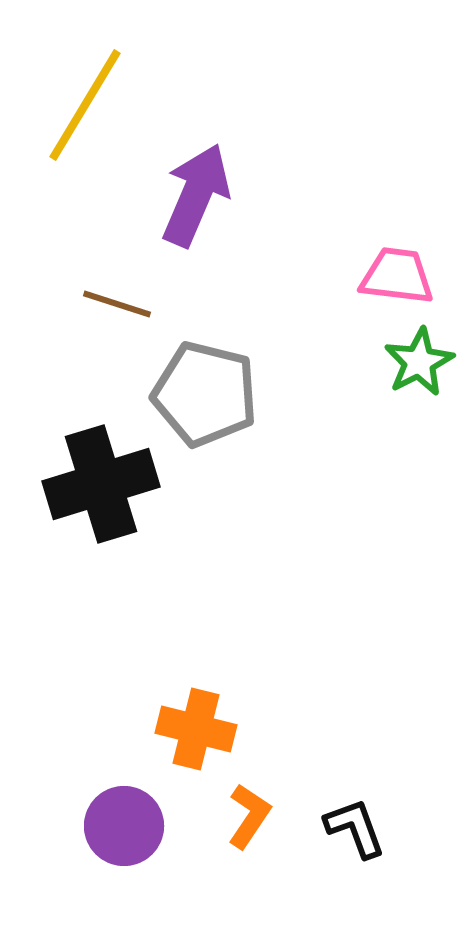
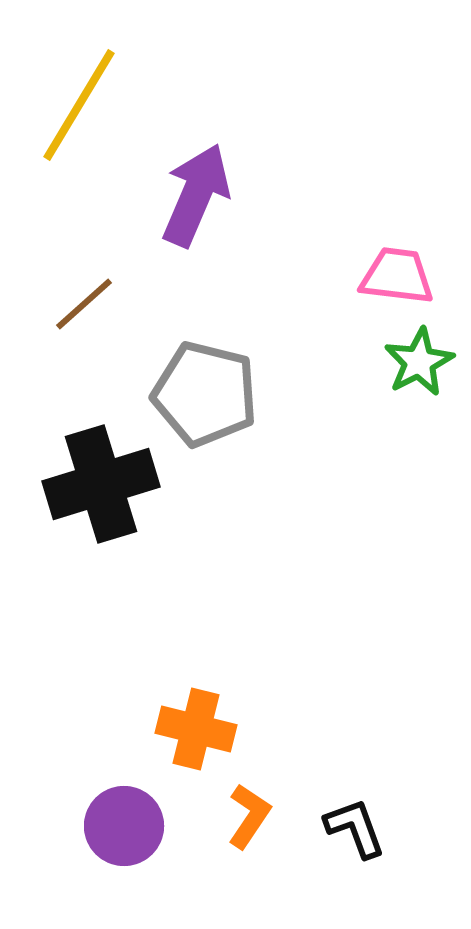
yellow line: moved 6 px left
brown line: moved 33 px left; rotated 60 degrees counterclockwise
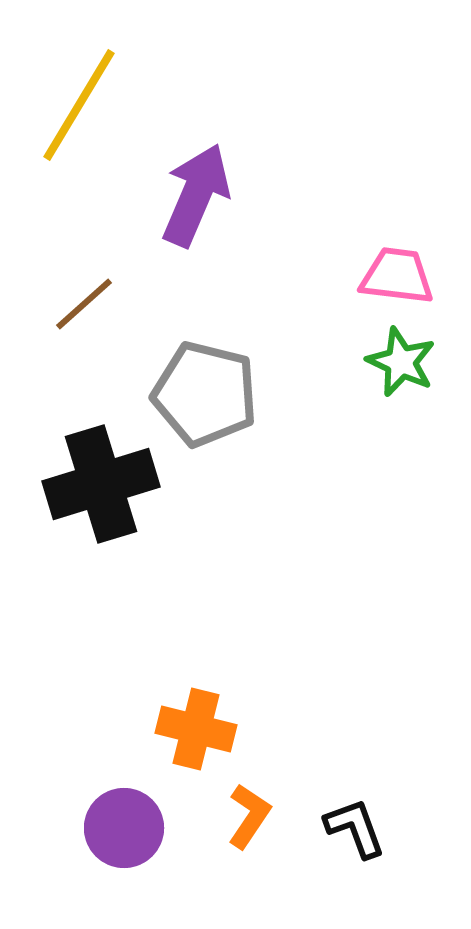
green star: moved 18 px left; rotated 20 degrees counterclockwise
purple circle: moved 2 px down
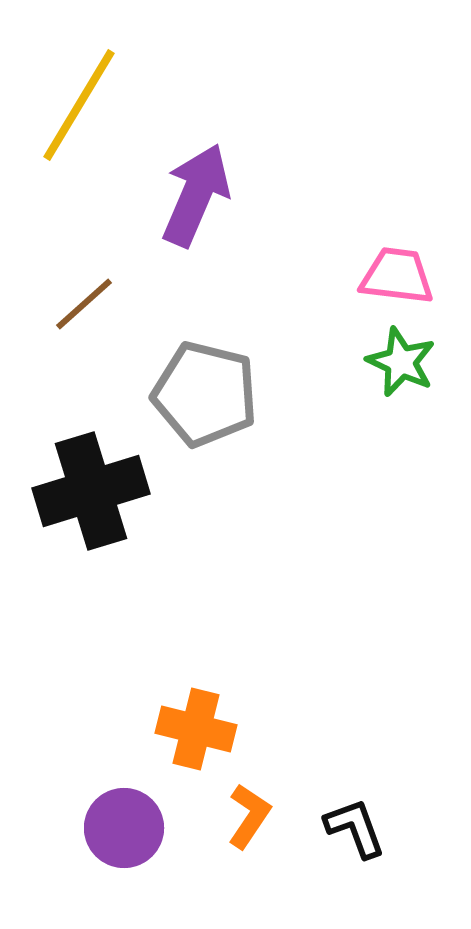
black cross: moved 10 px left, 7 px down
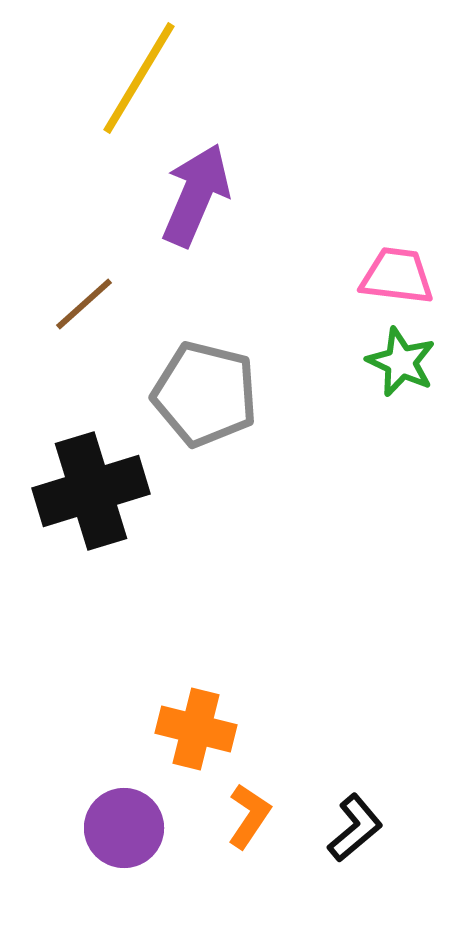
yellow line: moved 60 px right, 27 px up
black L-shape: rotated 70 degrees clockwise
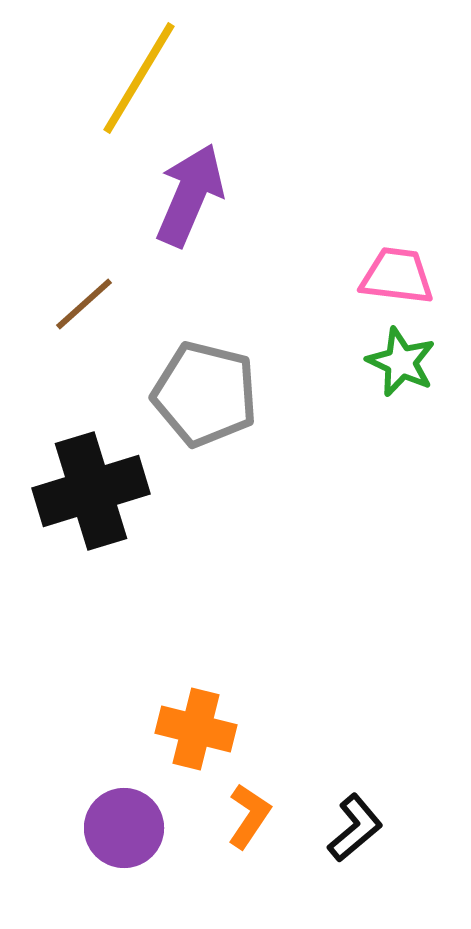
purple arrow: moved 6 px left
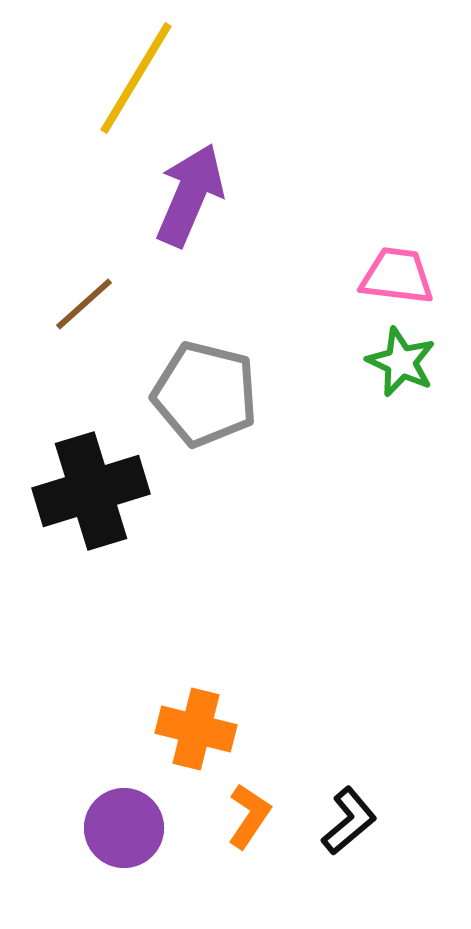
yellow line: moved 3 px left
black L-shape: moved 6 px left, 7 px up
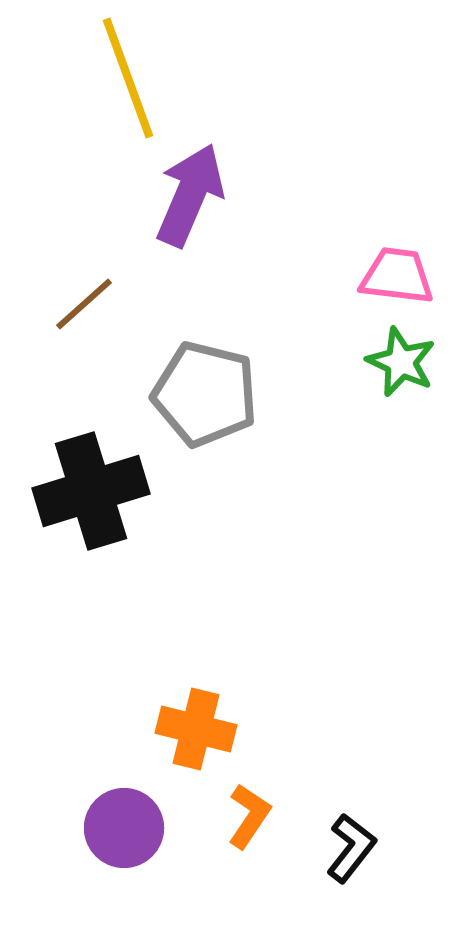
yellow line: moved 8 px left; rotated 51 degrees counterclockwise
black L-shape: moved 2 px right, 27 px down; rotated 12 degrees counterclockwise
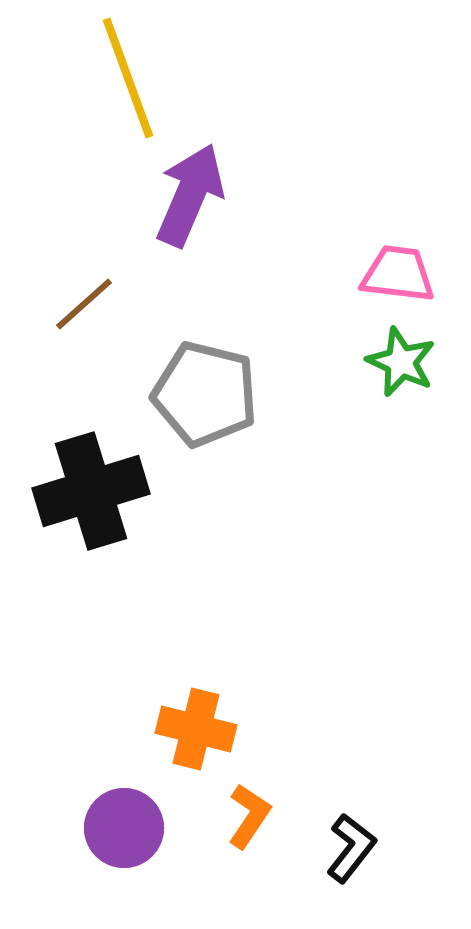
pink trapezoid: moved 1 px right, 2 px up
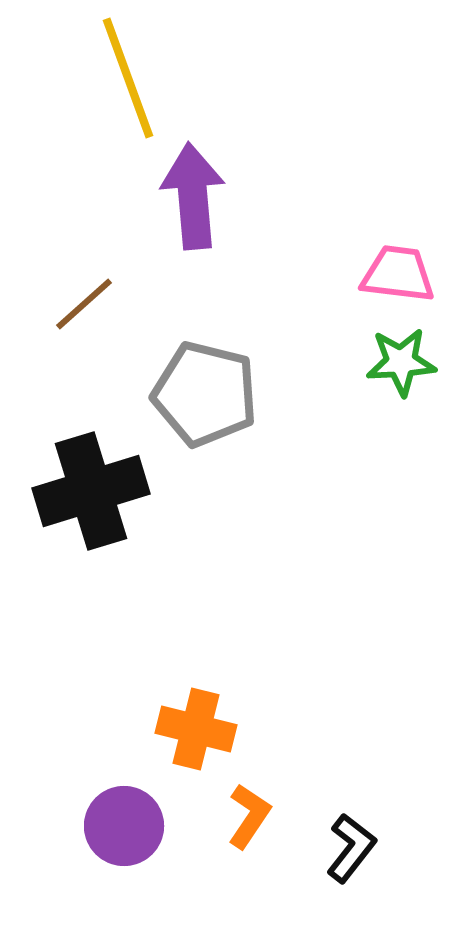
purple arrow: moved 3 px right, 1 px down; rotated 28 degrees counterclockwise
green star: rotated 28 degrees counterclockwise
purple circle: moved 2 px up
